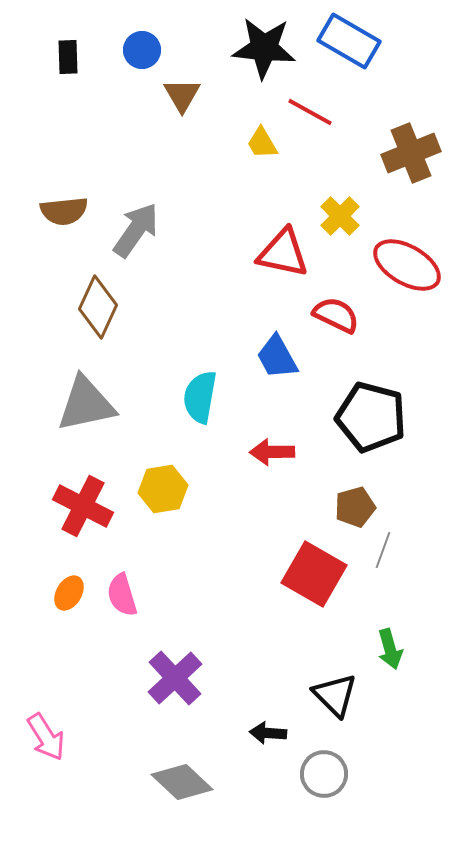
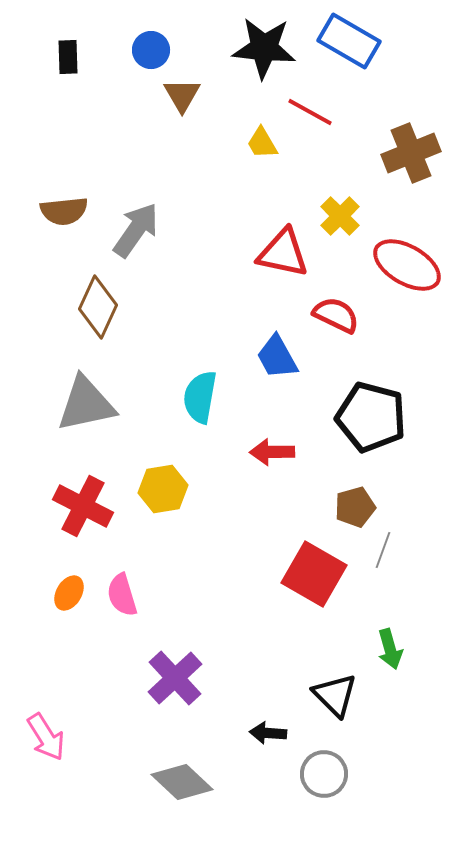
blue circle: moved 9 px right
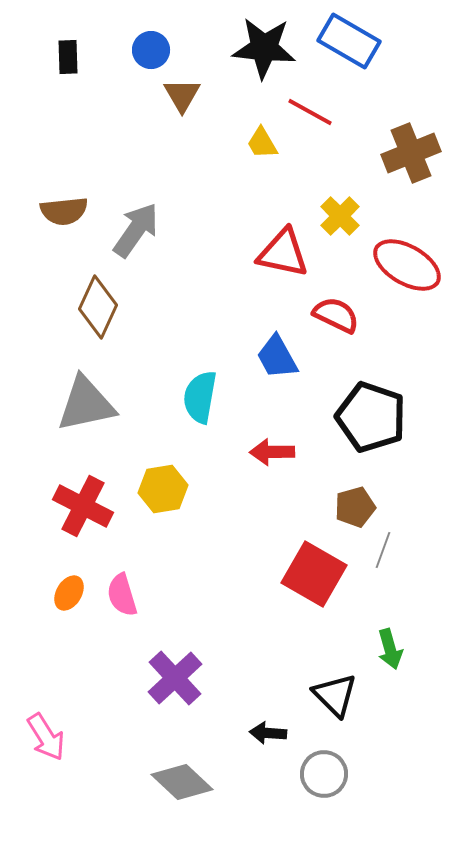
black pentagon: rotated 4 degrees clockwise
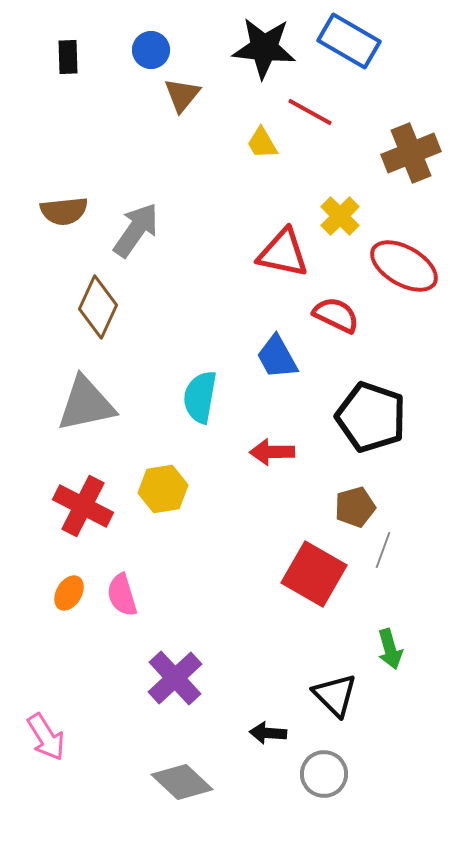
brown triangle: rotated 9 degrees clockwise
red ellipse: moved 3 px left, 1 px down
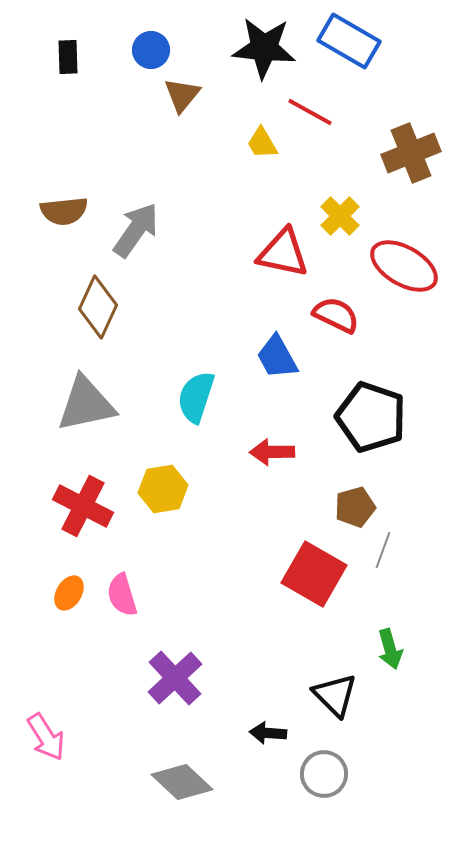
cyan semicircle: moved 4 px left; rotated 8 degrees clockwise
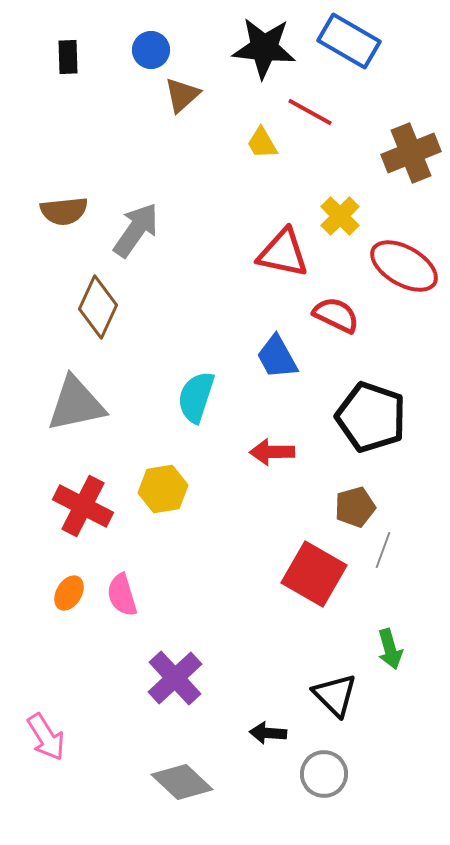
brown triangle: rotated 9 degrees clockwise
gray triangle: moved 10 px left
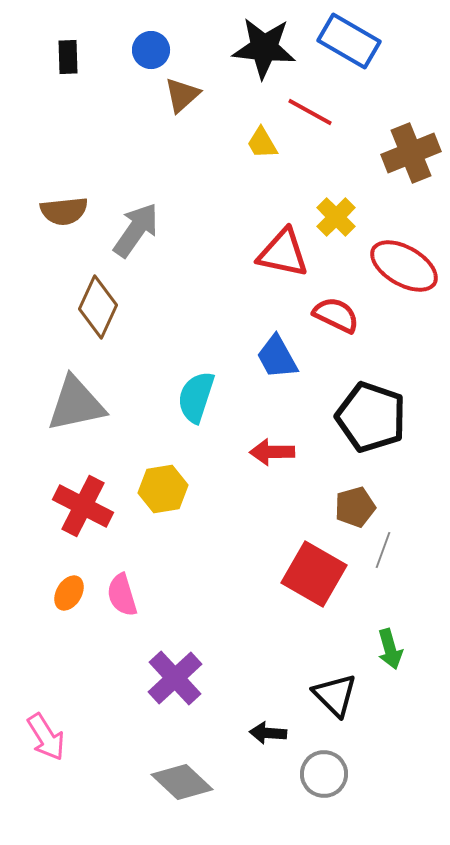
yellow cross: moved 4 px left, 1 px down
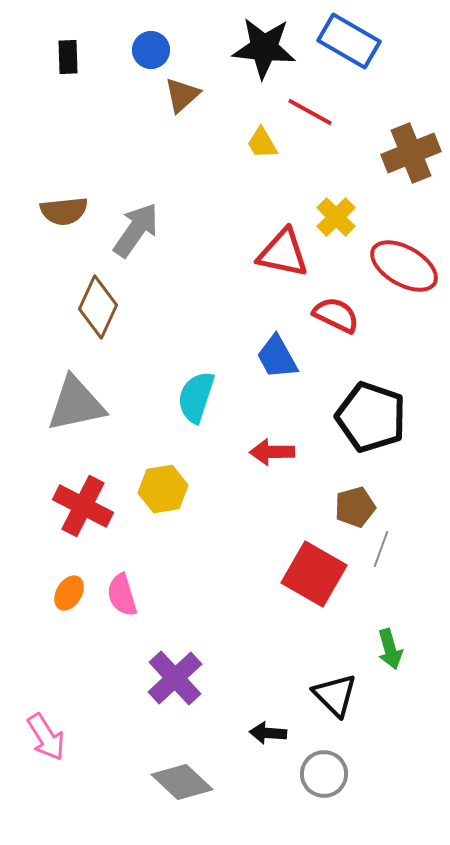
gray line: moved 2 px left, 1 px up
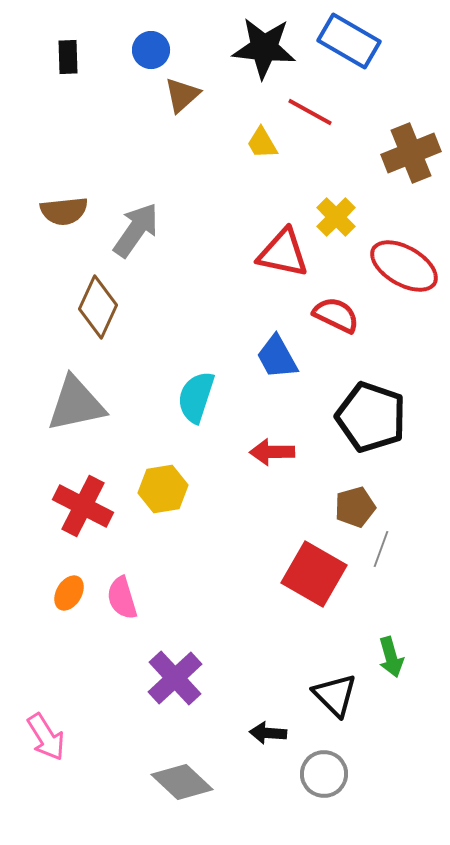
pink semicircle: moved 3 px down
green arrow: moved 1 px right, 8 px down
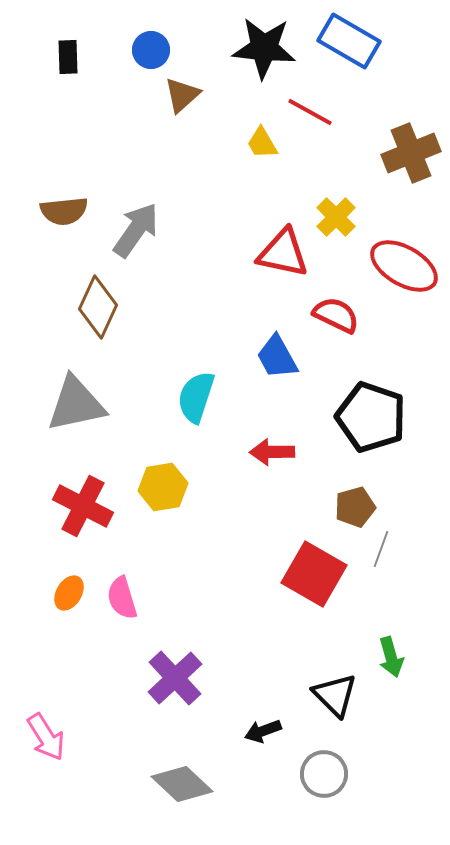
yellow hexagon: moved 2 px up
black arrow: moved 5 px left, 2 px up; rotated 24 degrees counterclockwise
gray diamond: moved 2 px down
